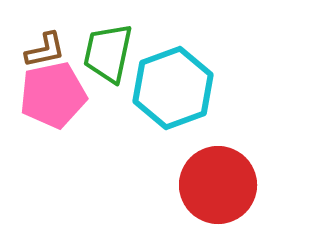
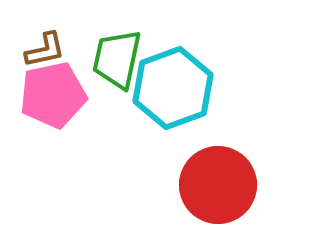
green trapezoid: moved 9 px right, 6 px down
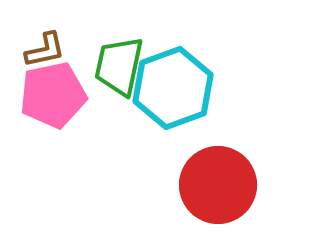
green trapezoid: moved 2 px right, 7 px down
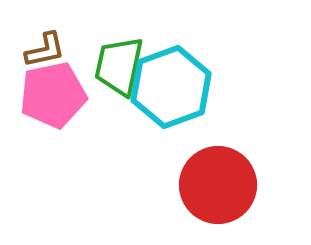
cyan hexagon: moved 2 px left, 1 px up
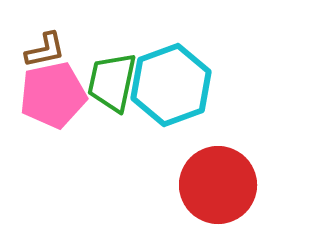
green trapezoid: moved 7 px left, 16 px down
cyan hexagon: moved 2 px up
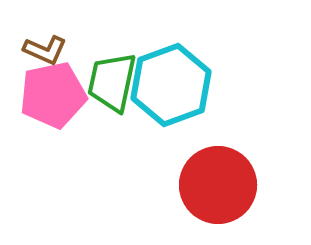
brown L-shape: rotated 36 degrees clockwise
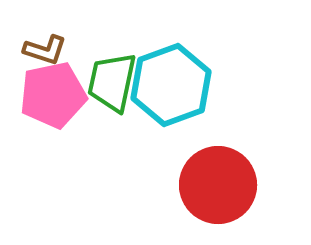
brown L-shape: rotated 6 degrees counterclockwise
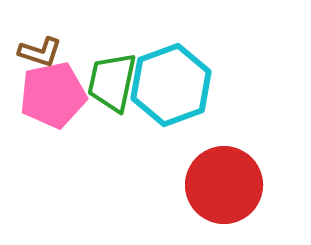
brown L-shape: moved 5 px left, 2 px down
red circle: moved 6 px right
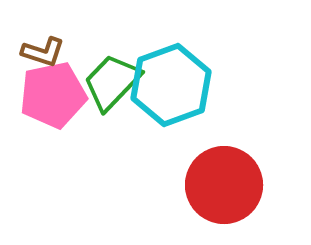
brown L-shape: moved 3 px right
green trapezoid: rotated 32 degrees clockwise
